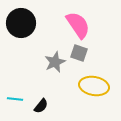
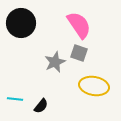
pink semicircle: moved 1 px right
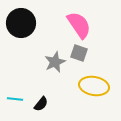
black semicircle: moved 2 px up
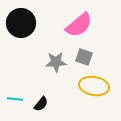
pink semicircle: rotated 84 degrees clockwise
gray square: moved 5 px right, 4 px down
gray star: moved 1 px right; rotated 20 degrees clockwise
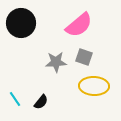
yellow ellipse: rotated 8 degrees counterclockwise
cyan line: rotated 49 degrees clockwise
black semicircle: moved 2 px up
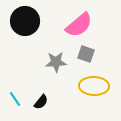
black circle: moved 4 px right, 2 px up
gray square: moved 2 px right, 3 px up
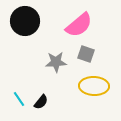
cyan line: moved 4 px right
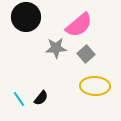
black circle: moved 1 px right, 4 px up
gray square: rotated 30 degrees clockwise
gray star: moved 14 px up
yellow ellipse: moved 1 px right
black semicircle: moved 4 px up
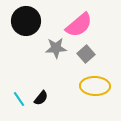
black circle: moved 4 px down
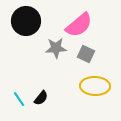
gray square: rotated 24 degrees counterclockwise
